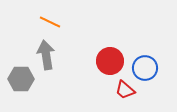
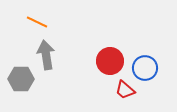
orange line: moved 13 px left
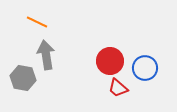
gray hexagon: moved 2 px right, 1 px up; rotated 10 degrees clockwise
red trapezoid: moved 7 px left, 2 px up
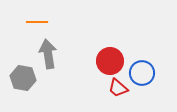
orange line: rotated 25 degrees counterclockwise
gray arrow: moved 2 px right, 1 px up
blue circle: moved 3 px left, 5 px down
